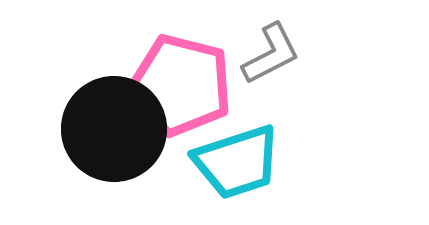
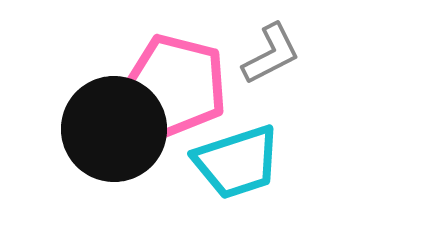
pink pentagon: moved 5 px left
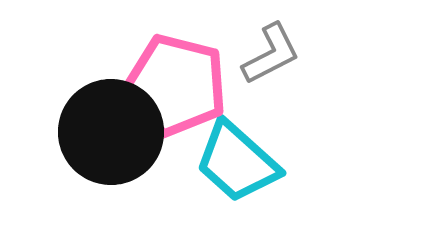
black circle: moved 3 px left, 3 px down
cyan trapezoid: rotated 60 degrees clockwise
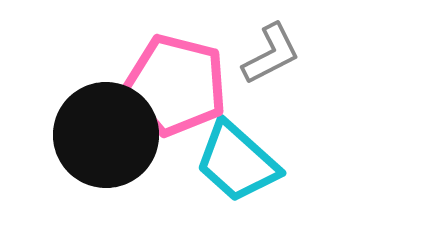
black circle: moved 5 px left, 3 px down
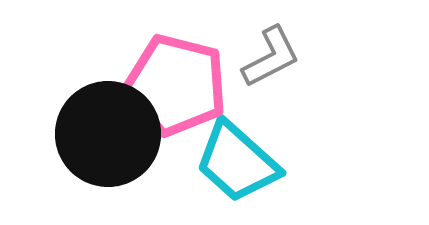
gray L-shape: moved 3 px down
black circle: moved 2 px right, 1 px up
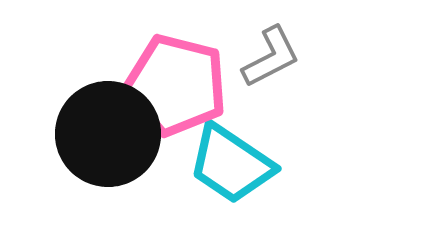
cyan trapezoid: moved 6 px left, 2 px down; rotated 8 degrees counterclockwise
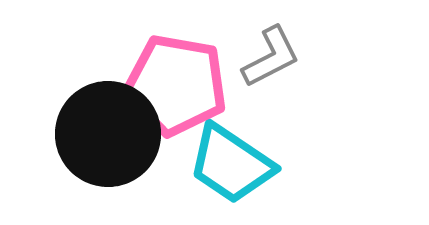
pink pentagon: rotated 4 degrees counterclockwise
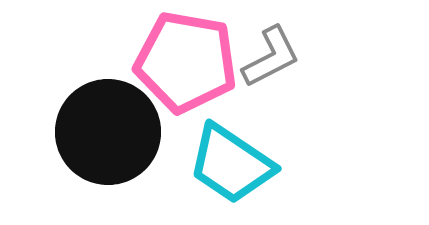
pink pentagon: moved 10 px right, 23 px up
black circle: moved 2 px up
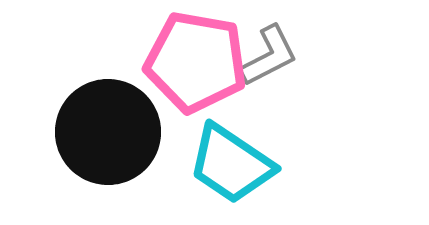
gray L-shape: moved 2 px left, 1 px up
pink pentagon: moved 10 px right
